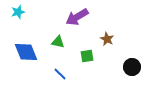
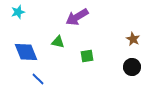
brown star: moved 26 px right
blue line: moved 22 px left, 5 px down
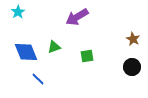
cyan star: rotated 16 degrees counterclockwise
green triangle: moved 4 px left, 5 px down; rotated 32 degrees counterclockwise
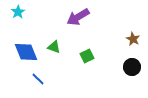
purple arrow: moved 1 px right
green triangle: rotated 40 degrees clockwise
green square: rotated 16 degrees counterclockwise
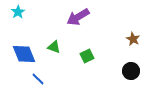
blue diamond: moved 2 px left, 2 px down
black circle: moved 1 px left, 4 px down
